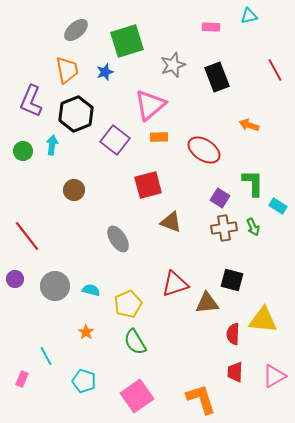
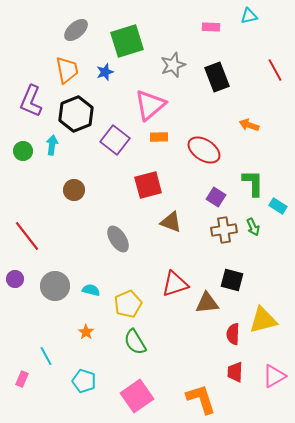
purple square at (220, 198): moved 4 px left, 1 px up
brown cross at (224, 228): moved 2 px down
yellow triangle at (263, 320): rotated 20 degrees counterclockwise
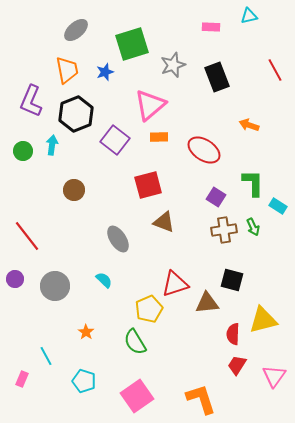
green square at (127, 41): moved 5 px right, 3 px down
brown triangle at (171, 222): moved 7 px left
cyan semicircle at (91, 290): moved 13 px right, 10 px up; rotated 30 degrees clockwise
yellow pentagon at (128, 304): moved 21 px right, 5 px down
red trapezoid at (235, 372): moved 2 px right, 7 px up; rotated 30 degrees clockwise
pink triangle at (274, 376): rotated 25 degrees counterclockwise
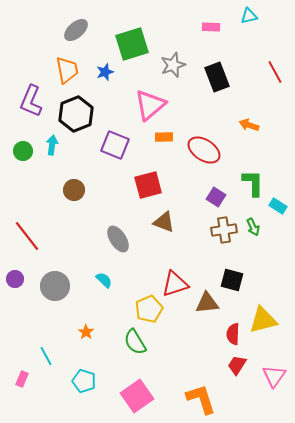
red line at (275, 70): moved 2 px down
orange rectangle at (159, 137): moved 5 px right
purple square at (115, 140): moved 5 px down; rotated 16 degrees counterclockwise
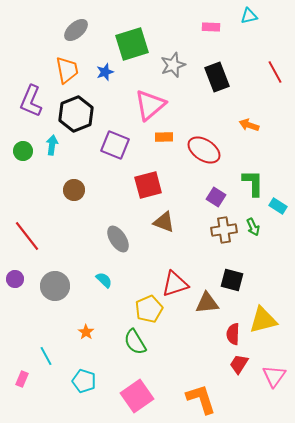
red trapezoid at (237, 365): moved 2 px right, 1 px up
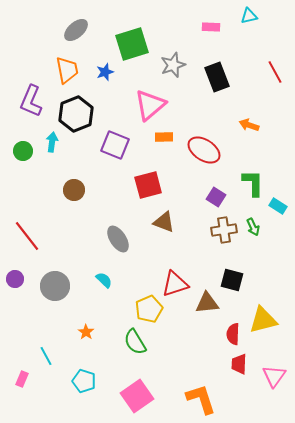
cyan arrow at (52, 145): moved 3 px up
red trapezoid at (239, 364): rotated 30 degrees counterclockwise
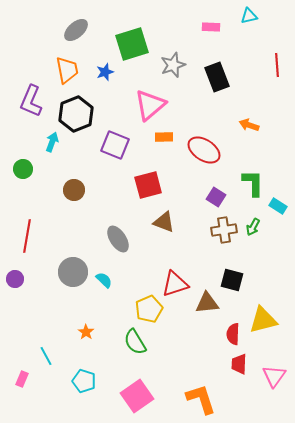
red line at (275, 72): moved 2 px right, 7 px up; rotated 25 degrees clockwise
cyan arrow at (52, 142): rotated 12 degrees clockwise
green circle at (23, 151): moved 18 px down
green arrow at (253, 227): rotated 54 degrees clockwise
red line at (27, 236): rotated 48 degrees clockwise
gray circle at (55, 286): moved 18 px right, 14 px up
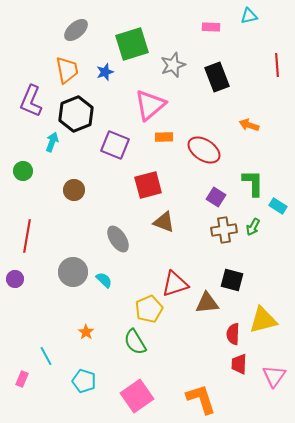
green circle at (23, 169): moved 2 px down
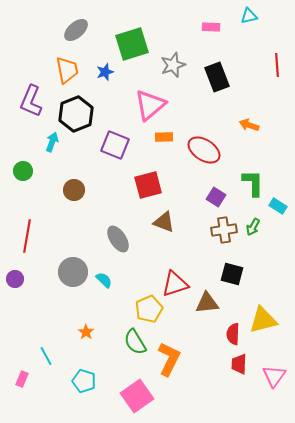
black square at (232, 280): moved 6 px up
orange L-shape at (201, 399): moved 32 px left, 40 px up; rotated 44 degrees clockwise
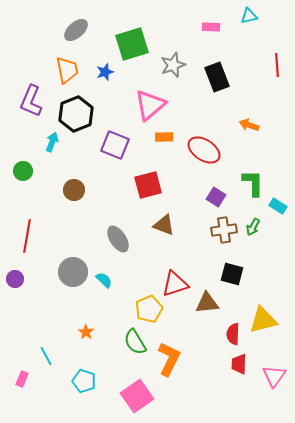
brown triangle at (164, 222): moved 3 px down
